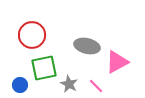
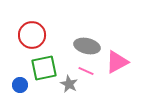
pink line: moved 10 px left, 15 px up; rotated 21 degrees counterclockwise
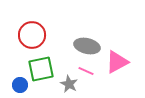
green square: moved 3 px left, 1 px down
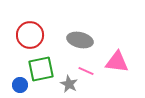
red circle: moved 2 px left
gray ellipse: moved 7 px left, 6 px up
pink triangle: rotated 35 degrees clockwise
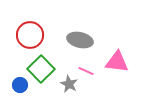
green square: rotated 32 degrees counterclockwise
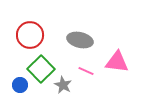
gray star: moved 6 px left, 1 px down
